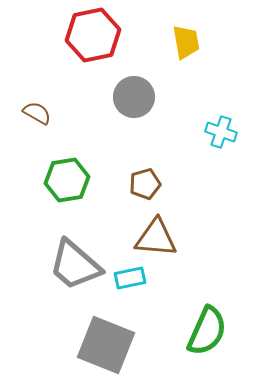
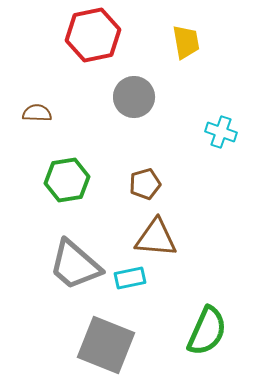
brown semicircle: rotated 28 degrees counterclockwise
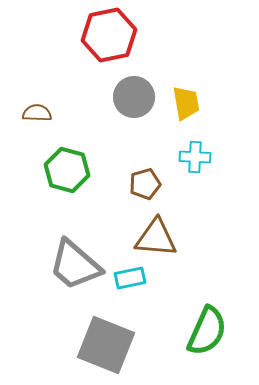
red hexagon: moved 16 px right
yellow trapezoid: moved 61 px down
cyan cross: moved 26 px left, 25 px down; rotated 16 degrees counterclockwise
green hexagon: moved 10 px up; rotated 24 degrees clockwise
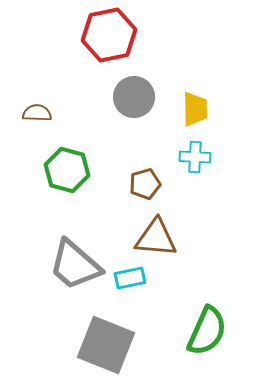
yellow trapezoid: moved 9 px right, 6 px down; rotated 9 degrees clockwise
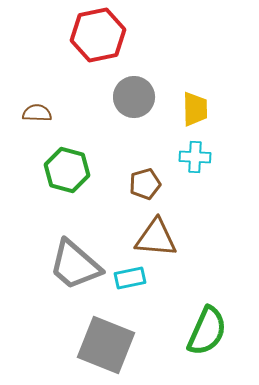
red hexagon: moved 11 px left
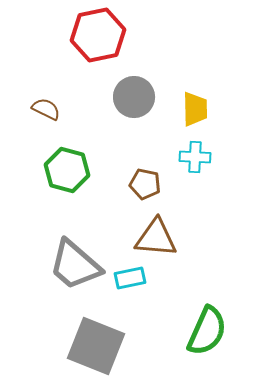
brown semicircle: moved 9 px right, 4 px up; rotated 24 degrees clockwise
brown pentagon: rotated 28 degrees clockwise
gray square: moved 10 px left, 1 px down
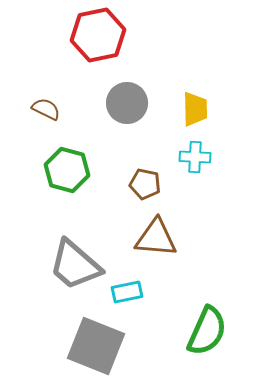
gray circle: moved 7 px left, 6 px down
cyan rectangle: moved 3 px left, 14 px down
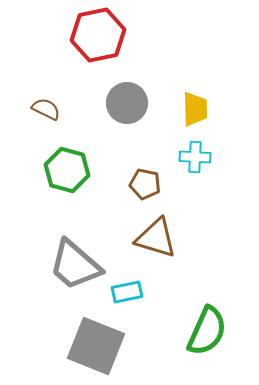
brown triangle: rotated 12 degrees clockwise
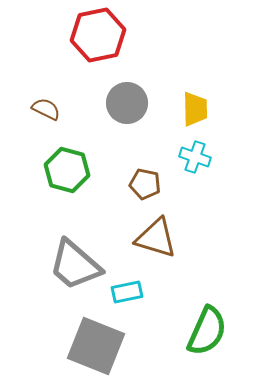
cyan cross: rotated 16 degrees clockwise
